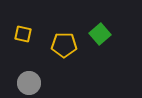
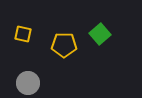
gray circle: moved 1 px left
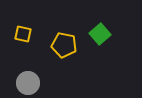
yellow pentagon: rotated 10 degrees clockwise
